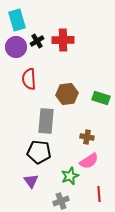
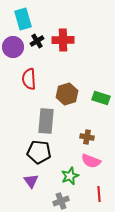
cyan rectangle: moved 6 px right, 1 px up
purple circle: moved 3 px left
brown hexagon: rotated 10 degrees counterclockwise
pink semicircle: moved 2 px right; rotated 54 degrees clockwise
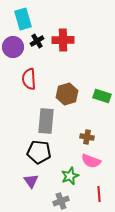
green rectangle: moved 1 px right, 2 px up
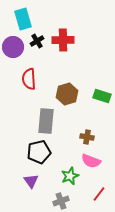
black pentagon: rotated 20 degrees counterclockwise
red line: rotated 42 degrees clockwise
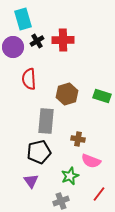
brown cross: moved 9 px left, 2 px down
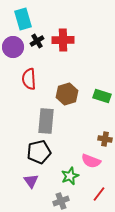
brown cross: moved 27 px right
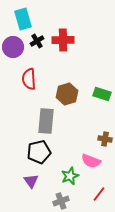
green rectangle: moved 2 px up
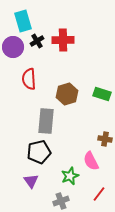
cyan rectangle: moved 2 px down
pink semicircle: rotated 42 degrees clockwise
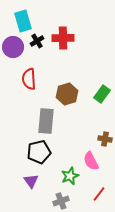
red cross: moved 2 px up
green rectangle: rotated 72 degrees counterclockwise
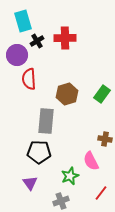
red cross: moved 2 px right
purple circle: moved 4 px right, 8 px down
black pentagon: rotated 15 degrees clockwise
purple triangle: moved 1 px left, 2 px down
red line: moved 2 px right, 1 px up
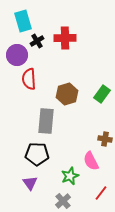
black pentagon: moved 2 px left, 2 px down
gray cross: moved 2 px right; rotated 21 degrees counterclockwise
